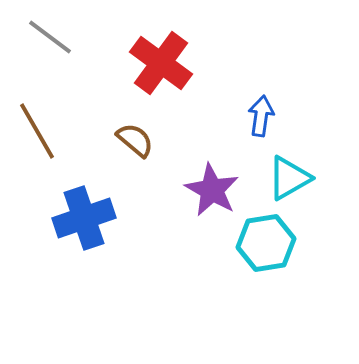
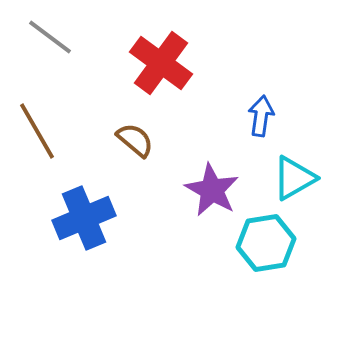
cyan triangle: moved 5 px right
blue cross: rotated 4 degrees counterclockwise
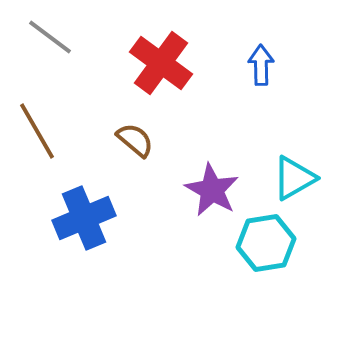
blue arrow: moved 51 px up; rotated 9 degrees counterclockwise
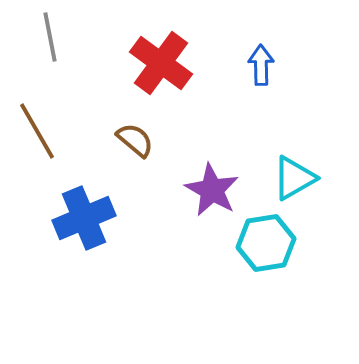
gray line: rotated 42 degrees clockwise
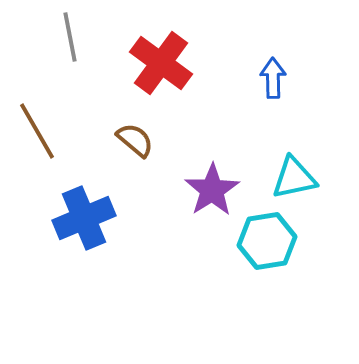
gray line: moved 20 px right
blue arrow: moved 12 px right, 13 px down
cyan triangle: rotated 18 degrees clockwise
purple star: rotated 10 degrees clockwise
cyan hexagon: moved 1 px right, 2 px up
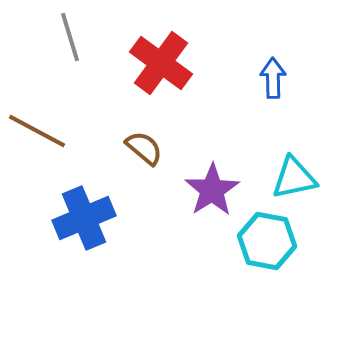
gray line: rotated 6 degrees counterclockwise
brown line: rotated 32 degrees counterclockwise
brown semicircle: moved 9 px right, 8 px down
cyan hexagon: rotated 20 degrees clockwise
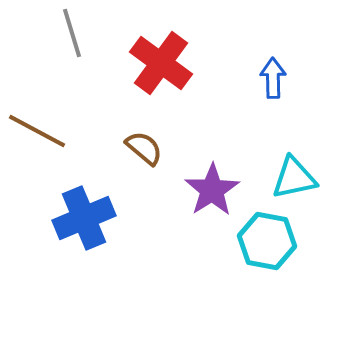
gray line: moved 2 px right, 4 px up
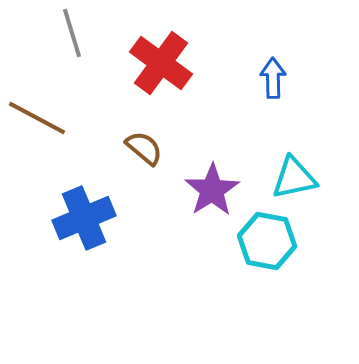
brown line: moved 13 px up
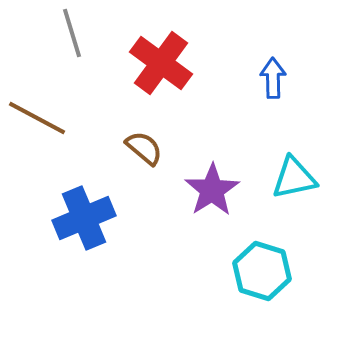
cyan hexagon: moved 5 px left, 30 px down; rotated 6 degrees clockwise
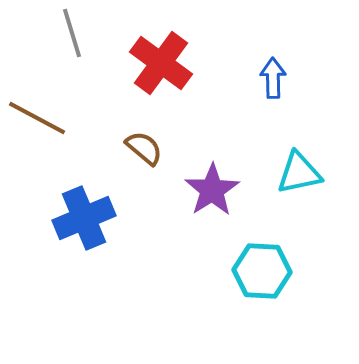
cyan triangle: moved 5 px right, 5 px up
cyan hexagon: rotated 14 degrees counterclockwise
